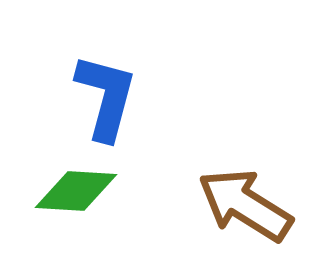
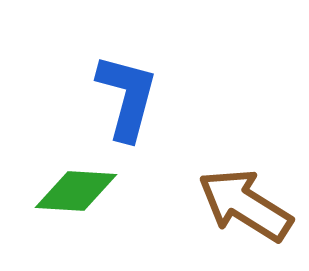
blue L-shape: moved 21 px right
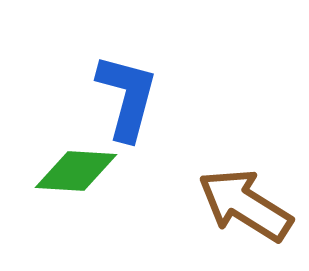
green diamond: moved 20 px up
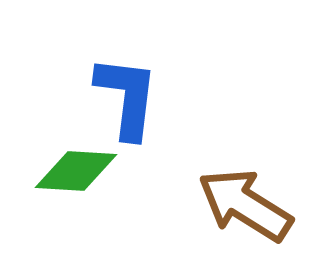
blue L-shape: rotated 8 degrees counterclockwise
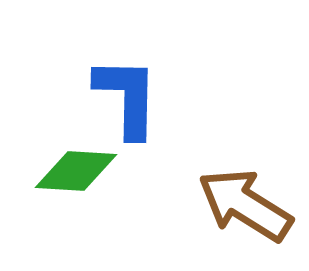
blue L-shape: rotated 6 degrees counterclockwise
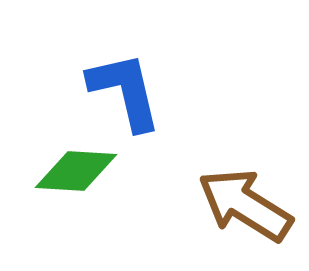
blue L-shape: moved 2 px left, 6 px up; rotated 14 degrees counterclockwise
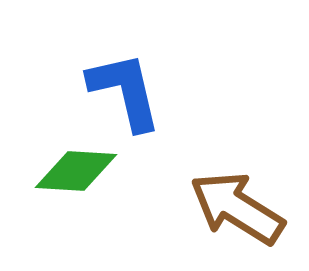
brown arrow: moved 8 px left, 3 px down
